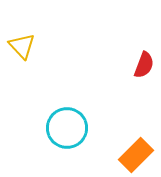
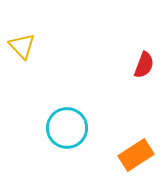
orange rectangle: rotated 12 degrees clockwise
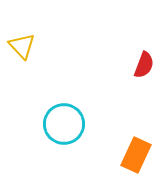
cyan circle: moved 3 px left, 4 px up
orange rectangle: rotated 32 degrees counterclockwise
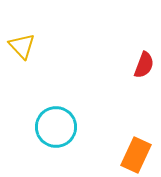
cyan circle: moved 8 px left, 3 px down
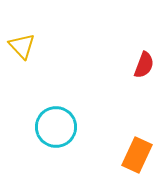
orange rectangle: moved 1 px right
